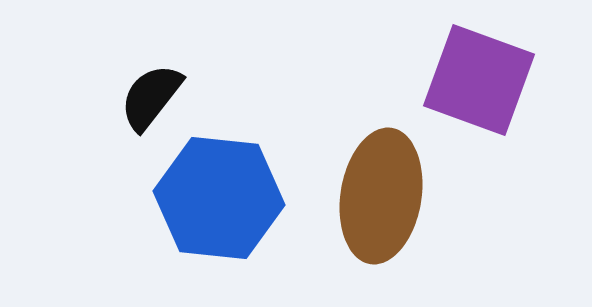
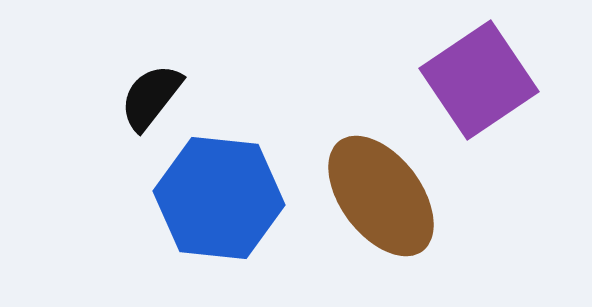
purple square: rotated 36 degrees clockwise
brown ellipse: rotated 46 degrees counterclockwise
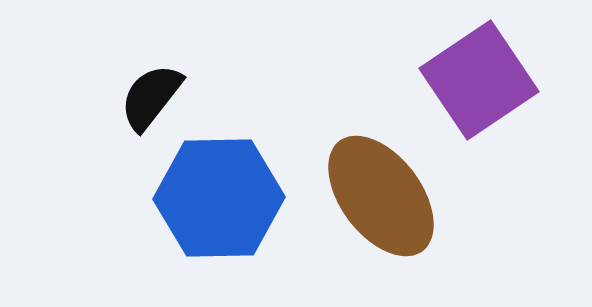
blue hexagon: rotated 7 degrees counterclockwise
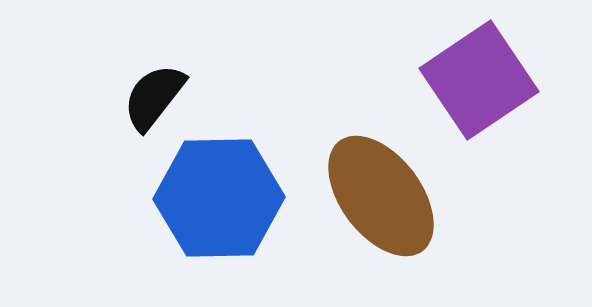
black semicircle: moved 3 px right
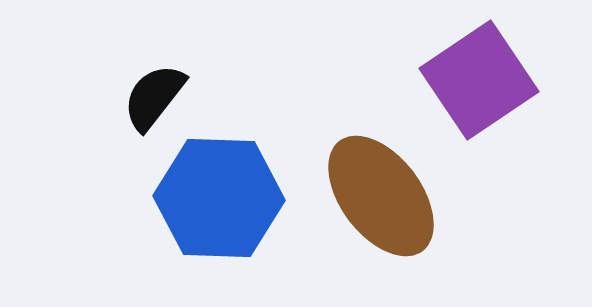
blue hexagon: rotated 3 degrees clockwise
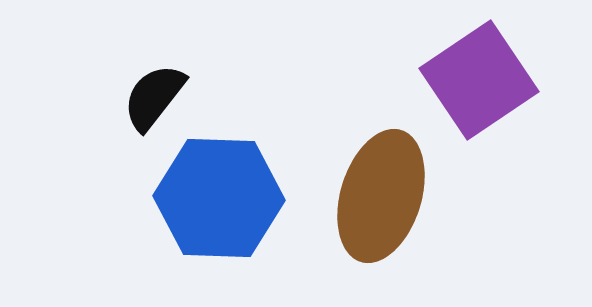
brown ellipse: rotated 54 degrees clockwise
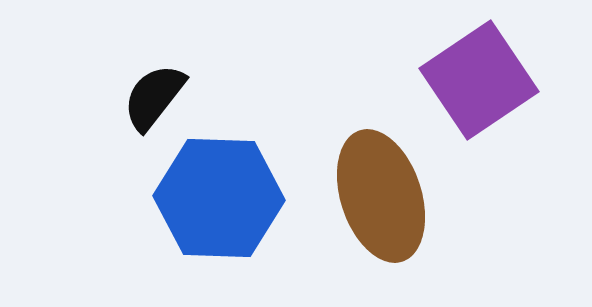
brown ellipse: rotated 35 degrees counterclockwise
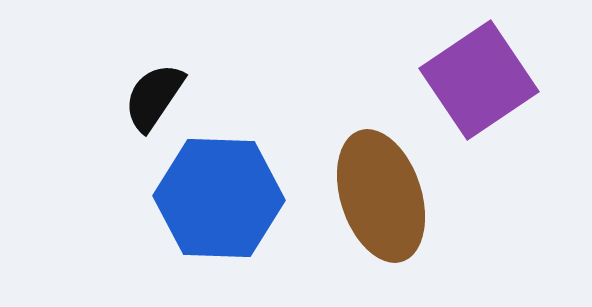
black semicircle: rotated 4 degrees counterclockwise
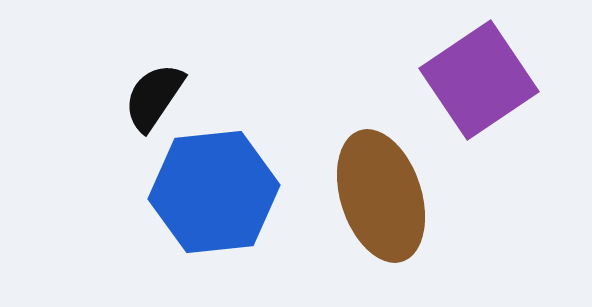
blue hexagon: moved 5 px left, 6 px up; rotated 8 degrees counterclockwise
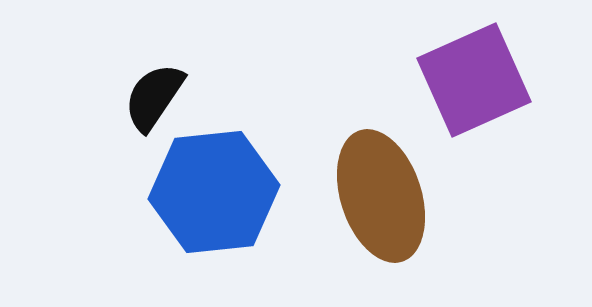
purple square: moved 5 px left; rotated 10 degrees clockwise
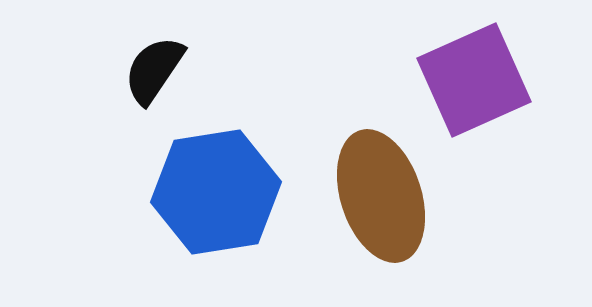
black semicircle: moved 27 px up
blue hexagon: moved 2 px right; rotated 3 degrees counterclockwise
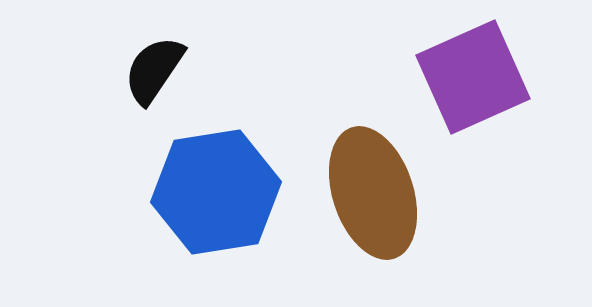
purple square: moved 1 px left, 3 px up
brown ellipse: moved 8 px left, 3 px up
